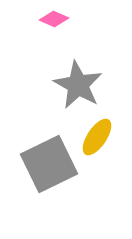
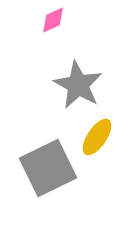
pink diamond: moved 1 px left, 1 px down; rotated 48 degrees counterclockwise
gray square: moved 1 px left, 4 px down
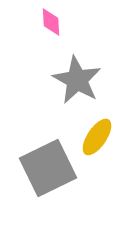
pink diamond: moved 2 px left, 2 px down; rotated 68 degrees counterclockwise
gray star: moved 1 px left, 5 px up
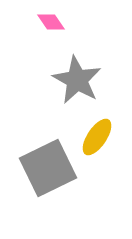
pink diamond: rotated 32 degrees counterclockwise
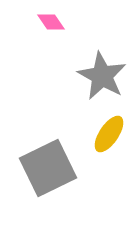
gray star: moved 25 px right, 4 px up
yellow ellipse: moved 12 px right, 3 px up
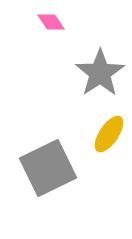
gray star: moved 2 px left, 3 px up; rotated 9 degrees clockwise
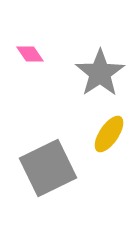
pink diamond: moved 21 px left, 32 px down
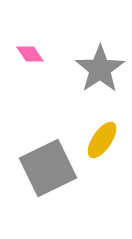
gray star: moved 4 px up
yellow ellipse: moved 7 px left, 6 px down
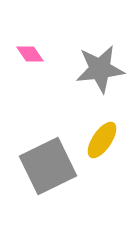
gray star: rotated 27 degrees clockwise
gray square: moved 2 px up
